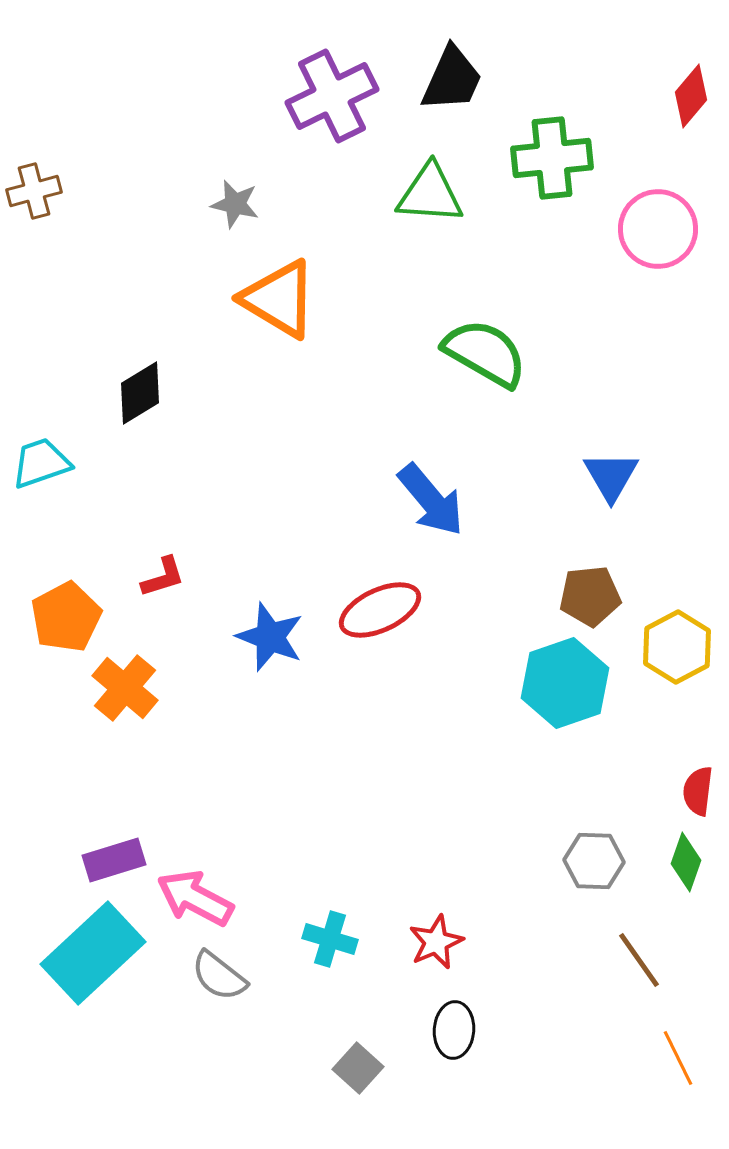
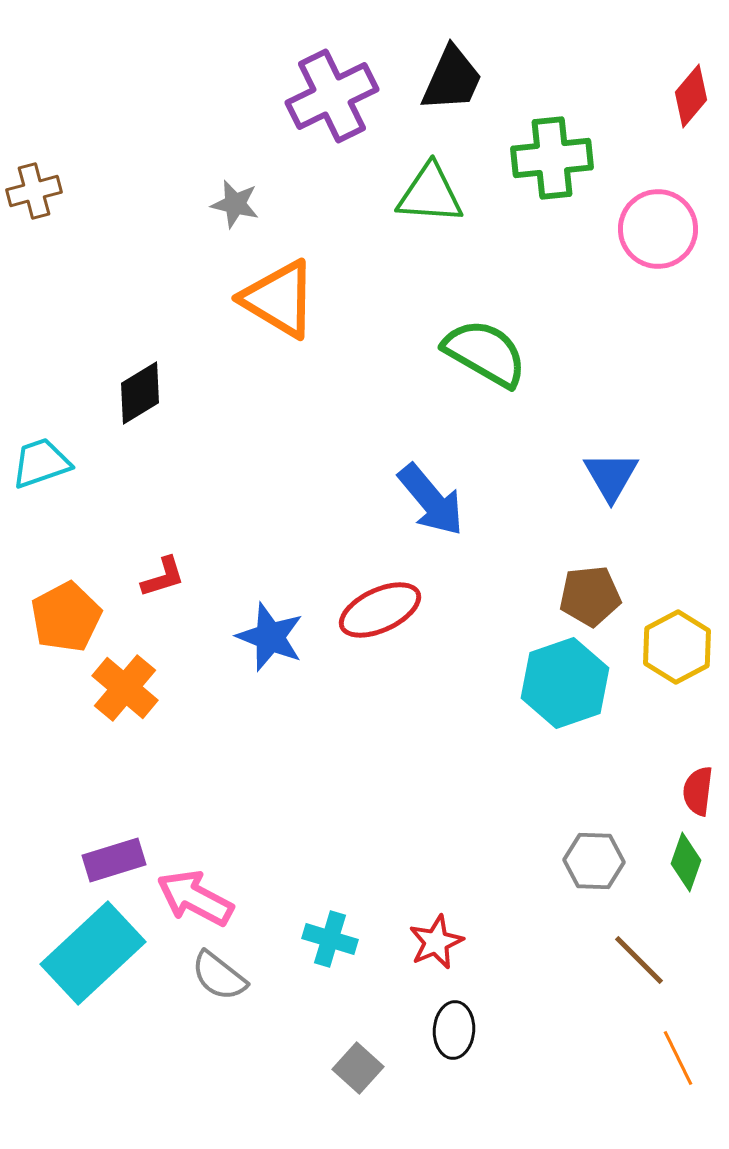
brown line: rotated 10 degrees counterclockwise
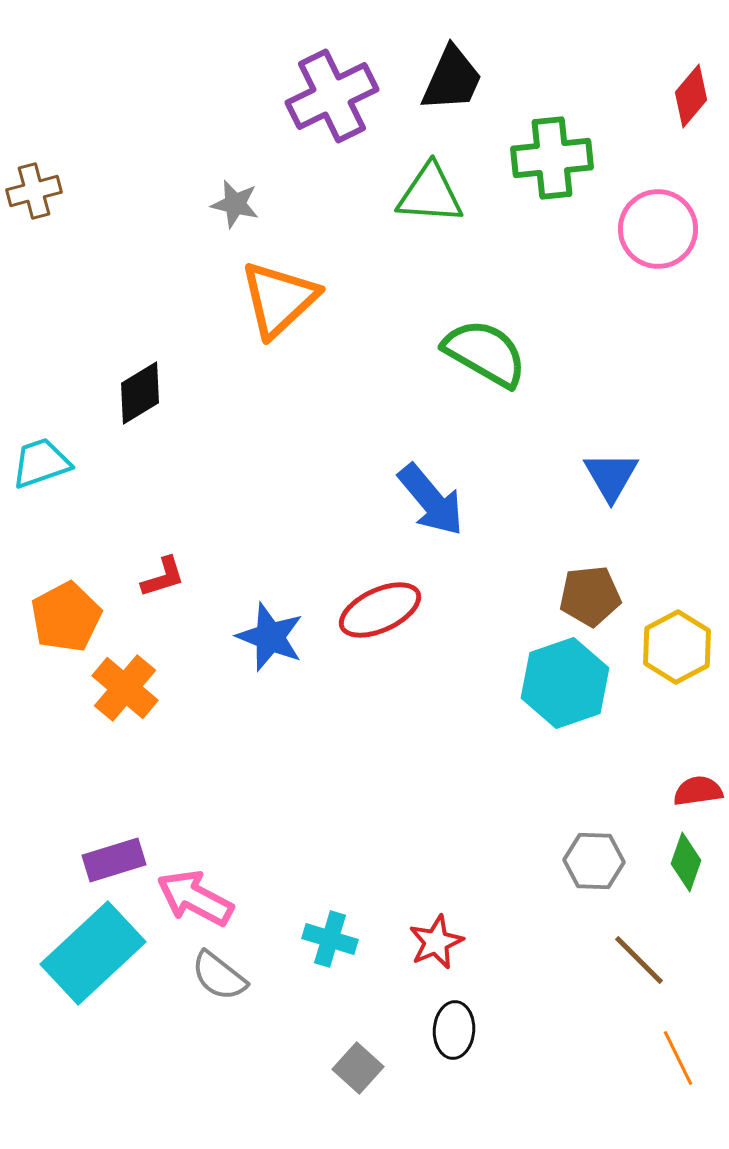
orange triangle: rotated 46 degrees clockwise
red semicircle: rotated 75 degrees clockwise
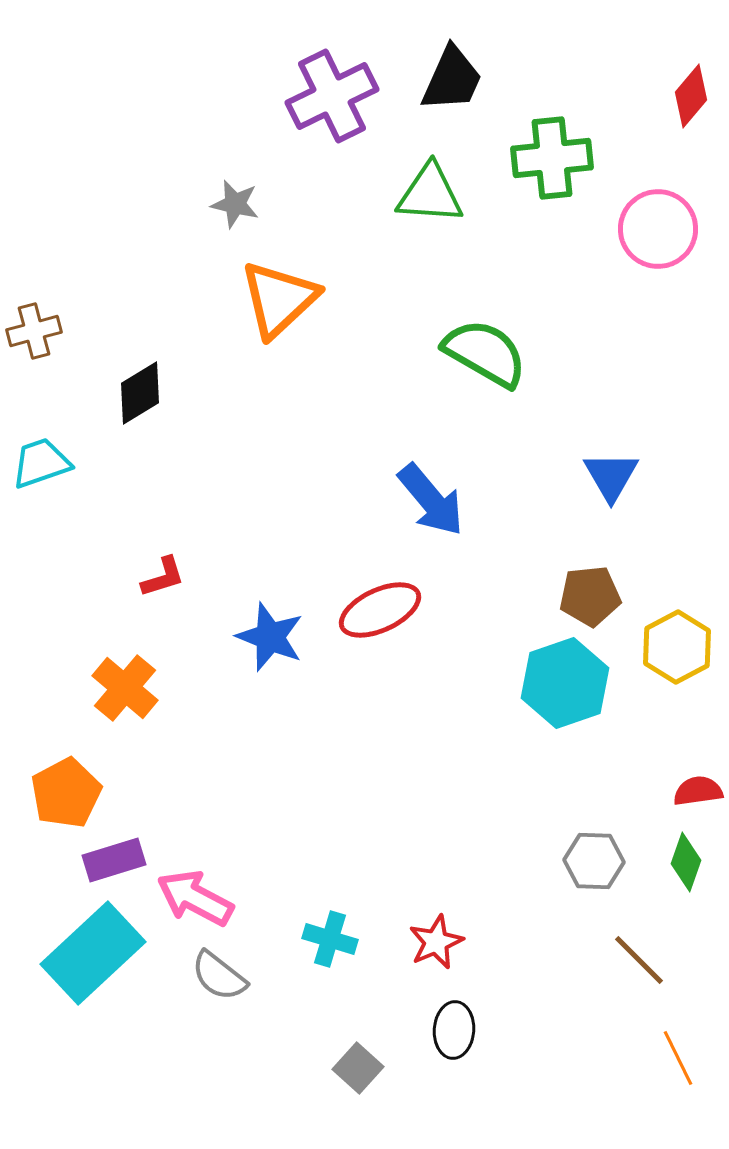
brown cross: moved 140 px down
orange pentagon: moved 176 px down
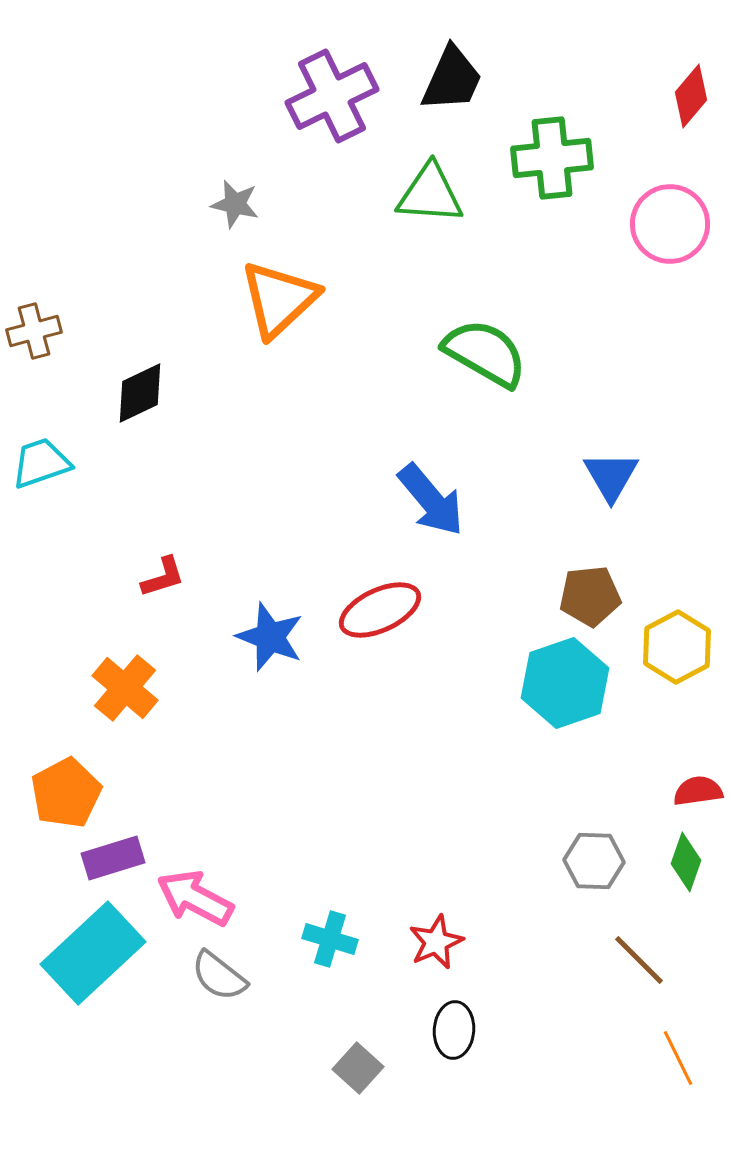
pink circle: moved 12 px right, 5 px up
black diamond: rotated 6 degrees clockwise
purple rectangle: moved 1 px left, 2 px up
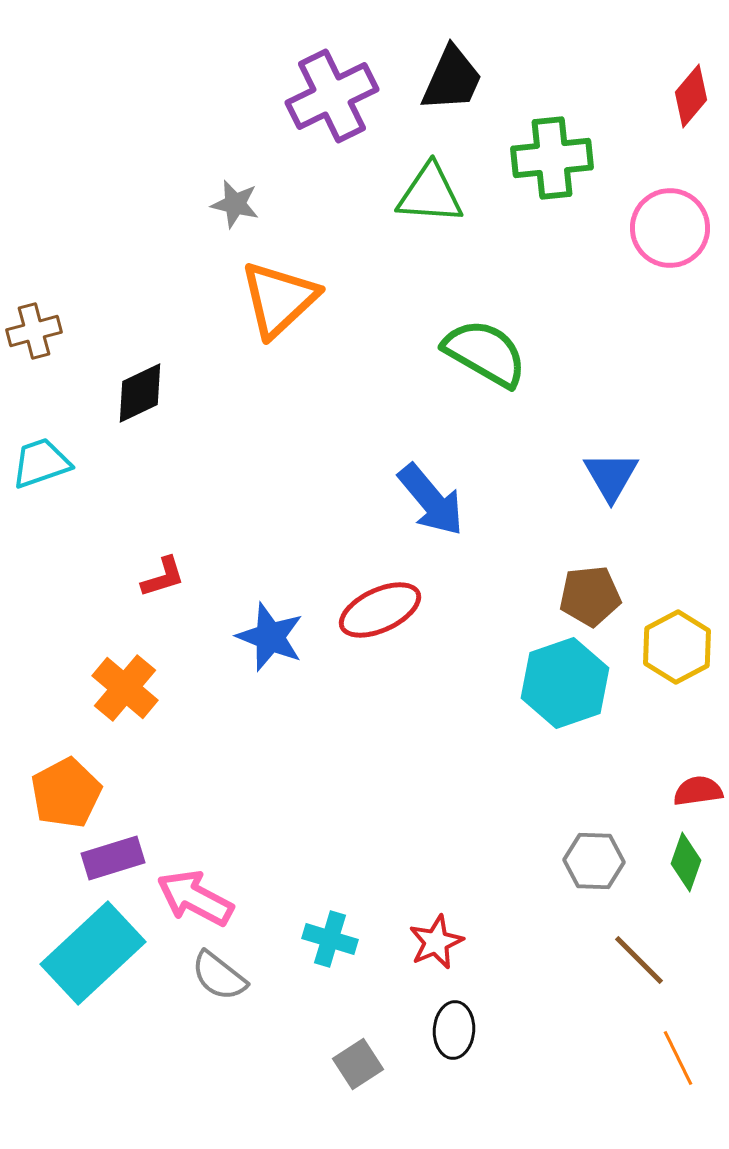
pink circle: moved 4 px down
gray square: moved 4 px up; rotated 15 degrees clockwise
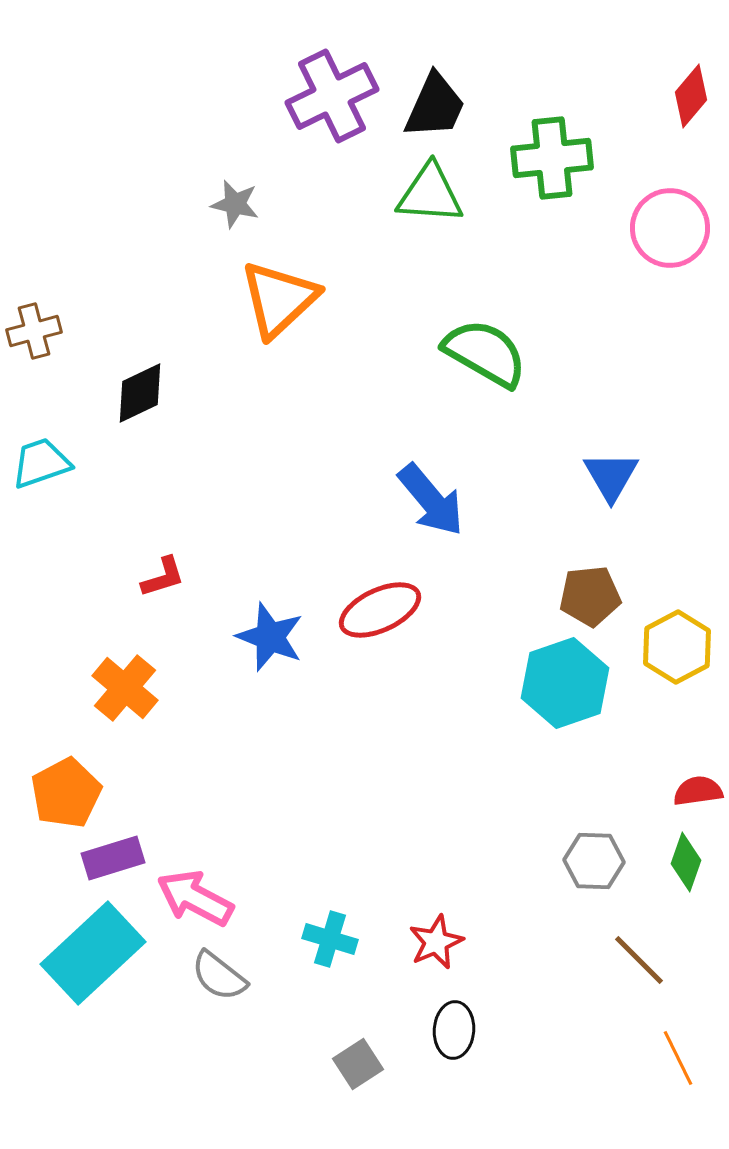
black trapezoid: moved 17 px left, 27 px down
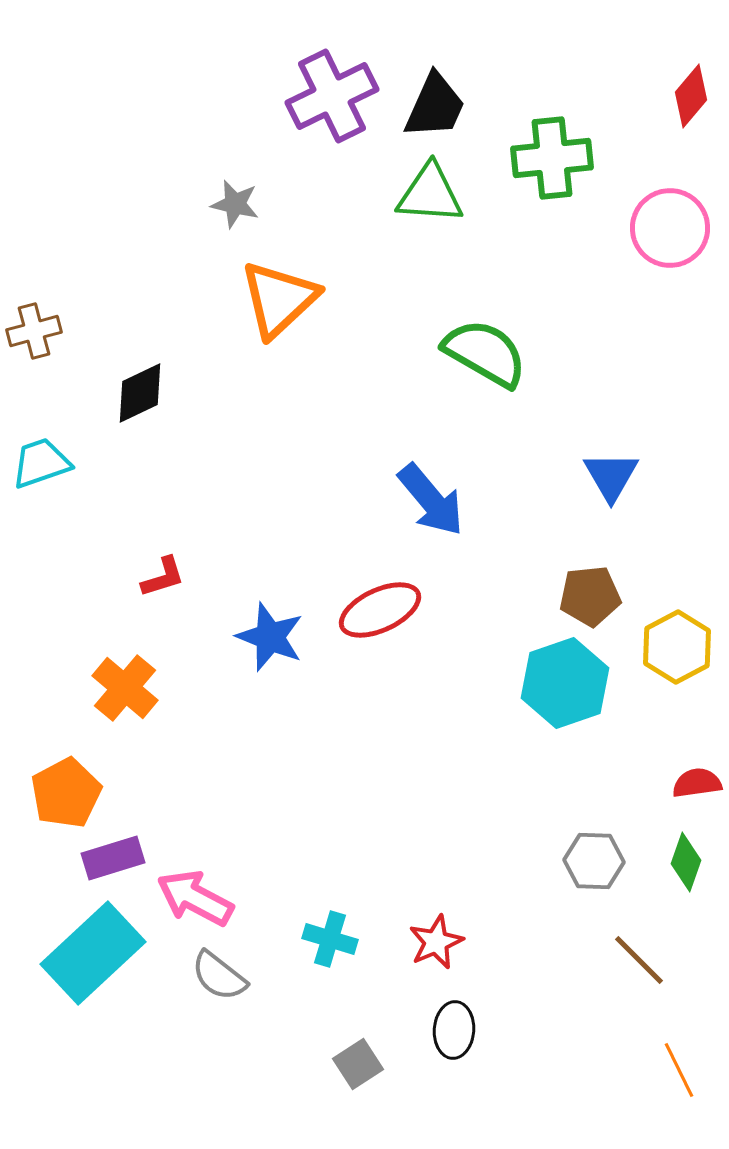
red semicircle: moved 1 px left, 8 px up
orange line: moved 1 px right, 12 px down
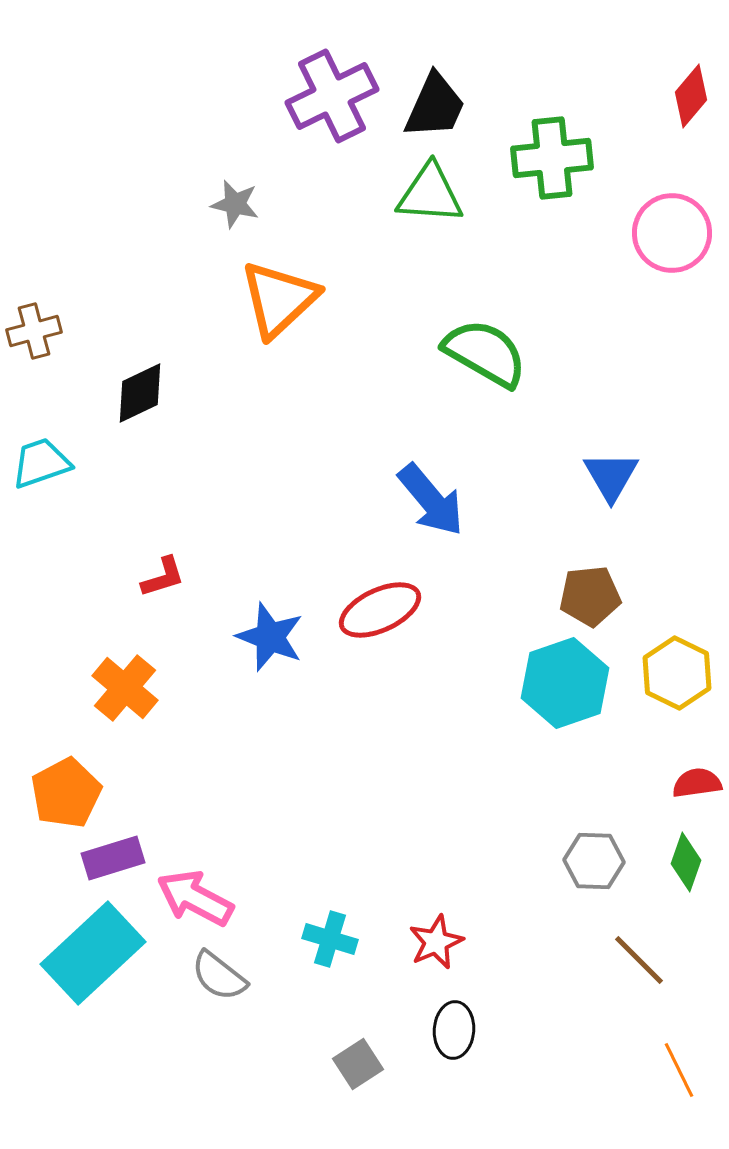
pink circle: moved 2 px right, 5 px down
yellow hexagon: moved 26 px down; rotated 6 degrees counterclockwise
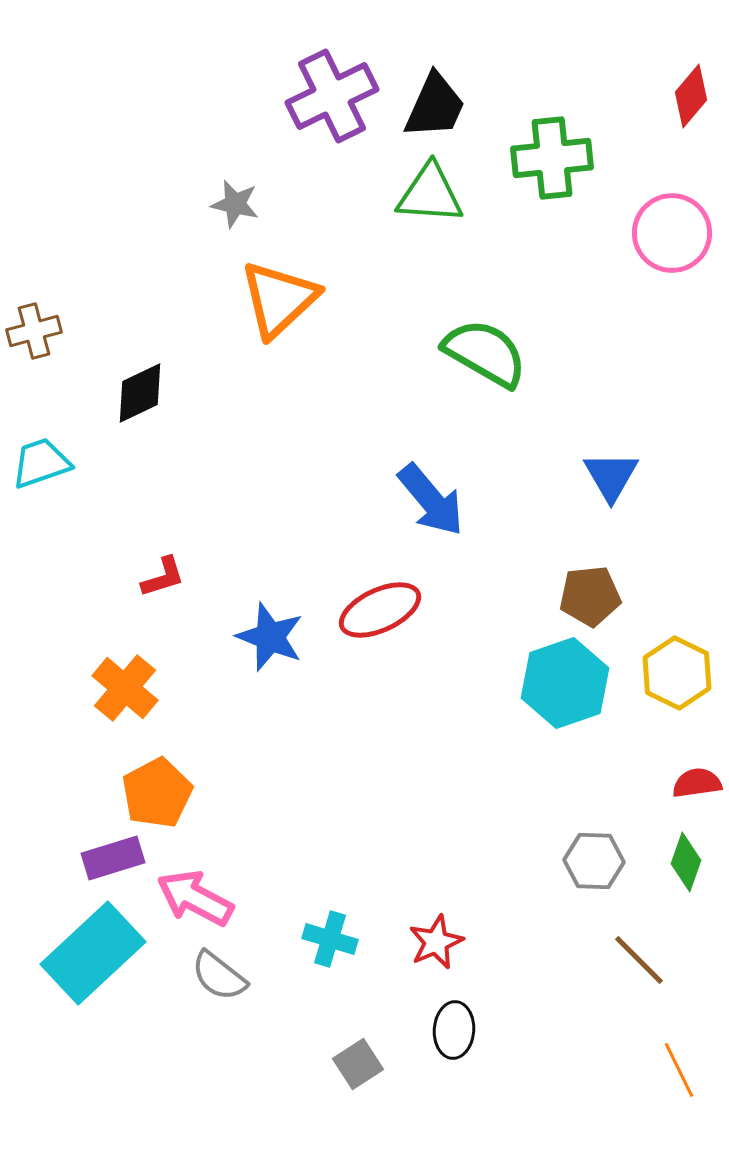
orange pentagon: moved 91 px right
